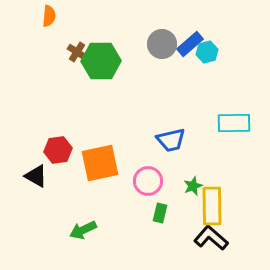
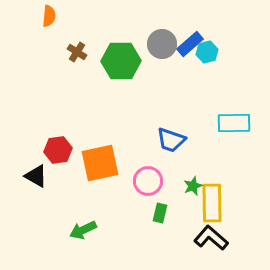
green hexagon: moved 20 px right
blue trapezoid: rotated 32 degrees clockwise
yellow rectangle: moved 3 px up
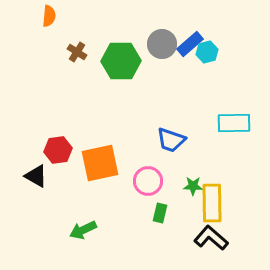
green star: rotated 24 degrees clockwise
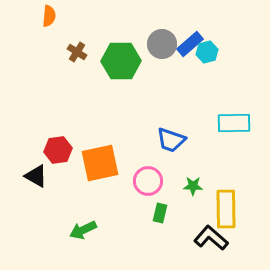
yellow rectangle: moved 14 px right, 6 px down
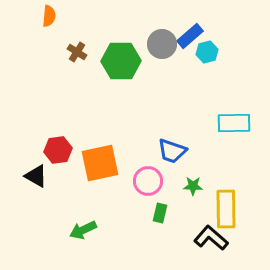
blue rectangle: moved 8 px up
blue trapezoid: moved 1 px right, 11 px down
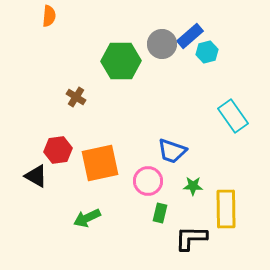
brown cross: moved 1 px left, 45 px down
cyan rectangle: moved 1 px left, 7 px up; rotated 56 degrees clockwise
green arrow: moved 4 px right, 12 px up
black L-shape: moved 20 px left; rotated 40 degrees counterclockwise
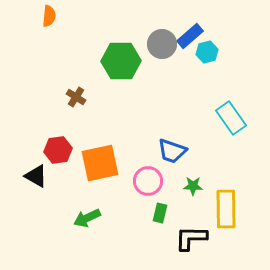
cyan rectangle: moved 2 px left, 2 px down
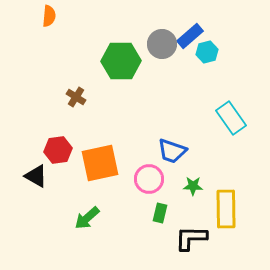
pink circle: moved 1 px right, 2 px up
green arrow: rotated 16 degrees counterclockwise
